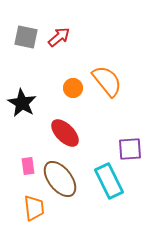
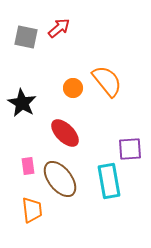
red arrow: moved 9 px up
cyan rectangle: rotated 16 degrees clockwise
orange trapezoid: moved 2 px left, 2 px down
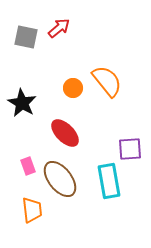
pink rectangle: rotated 12 degrees counterclockwise
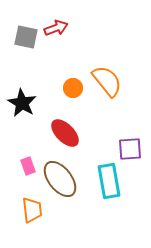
red arrow: moved 3 px left; rotated 20 degrees clockwise
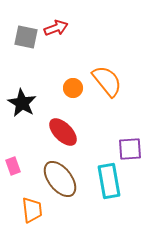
red ellipse: moved 2 px left, 1 px up
pink rectangle: moved 15 px left
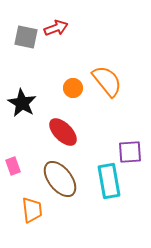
purple square: moved 3 px down
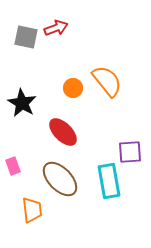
brown ellipse: rotated 6 degrees counterclockwise
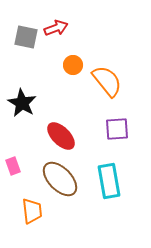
orange circle: moved 23 px up
red ellipse: moved 2 px left, 4 px down
purple square: moved 13 px left, 23 px up
orange trapezoid: moved 1 px down
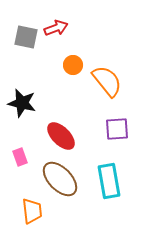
black star: rotated 16 degrees counterclockwise
pink rectangle: moved 7 px right, 9 px up
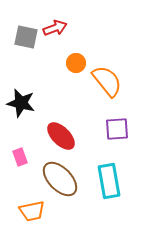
red arrow: moved 1 px left
orange circle: moved 3 px right, 2 px up
black star: moved 1 px left
orange trapezoid: rotated 84 degrees clockwise
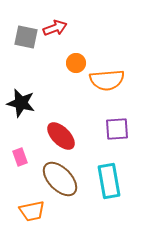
orange semicircle: moved 1 px up; rotated 124 degrees clockwise
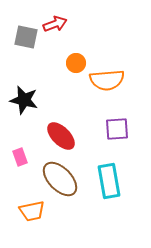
red arrow: moved 4 px up
black star: moved 3 px right, 3 px up
